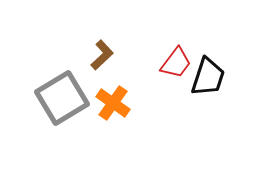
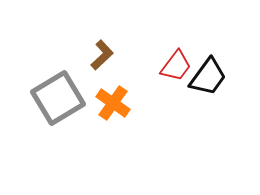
red trapezoid: moved 3 px down
black trapezoid: rotated 18 degrees clockwise
gray square: moved 4 px left
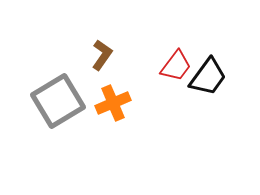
brown L-shape: rotated 12 degrees counterclockwise
gray square: moved 3 px down
orange cross: rotated 32 degrees clockwise
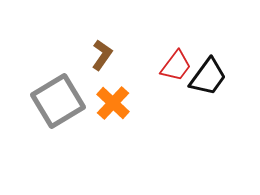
orange cross: rotated 24 degrees counterclockwise
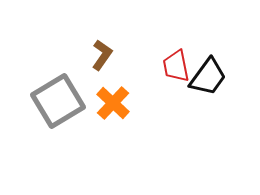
red trapezoid: rotated 132 degrees clockwise
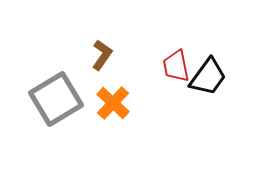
gray square: moved 2 px left, 2 px up
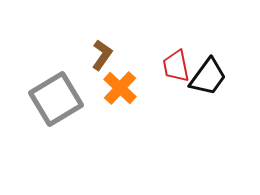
orange cross: moved 7 px right, 15 px up
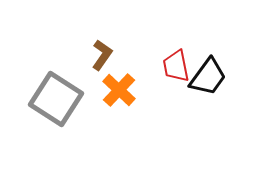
orange cross: moved 1 px left, 2 px down
gray square: rotated 26 degrees counterclockwise
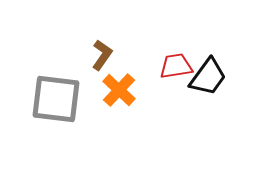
red trapezoid: rotated 92 degrees clockwise
gray square: rotated 26 degrees counterclockwise
